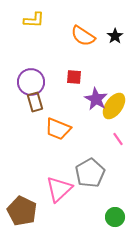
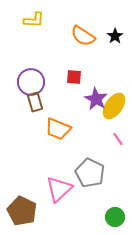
gray pentagon: rotated 16 degrees counterclockwise
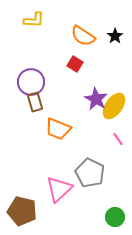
red square: moved 1 px right, 13 px up; rotated 28 degrees clockwise
brown pentagon: rotated 12 degrees counterclockwise
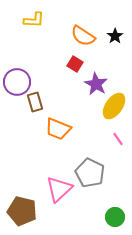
purple circle: moved 14 px left
purple star: moved 15 px up
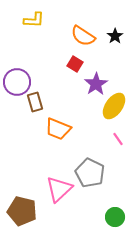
purple star: rotated 10 degrees clockwise
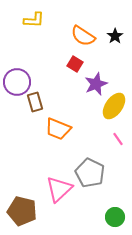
purple star: rotated 10 degrees clockwise
